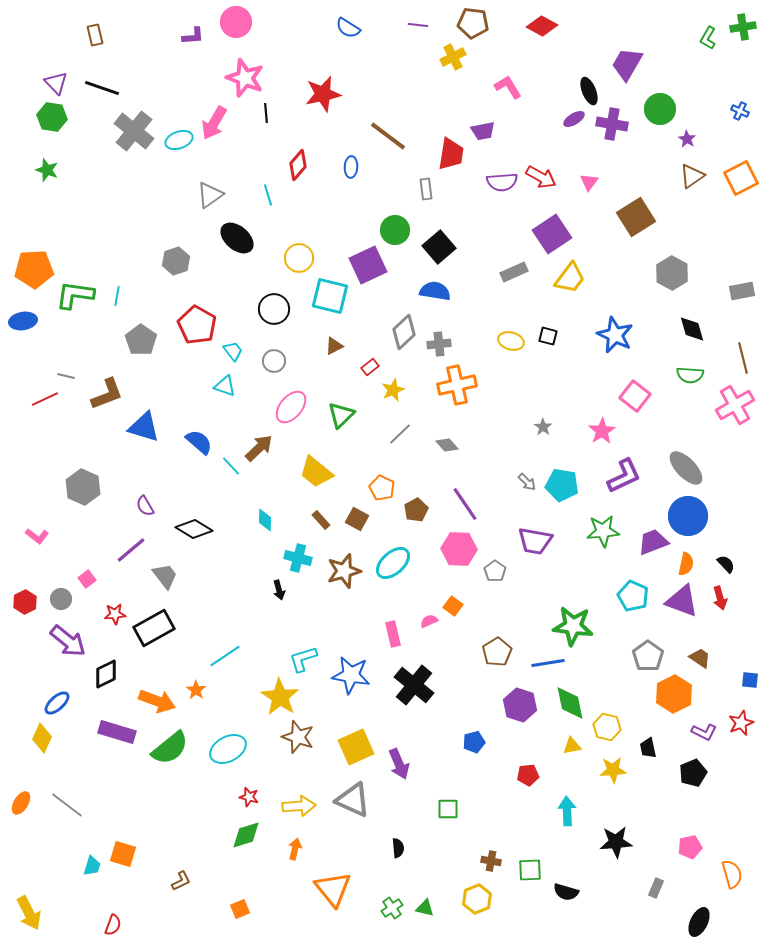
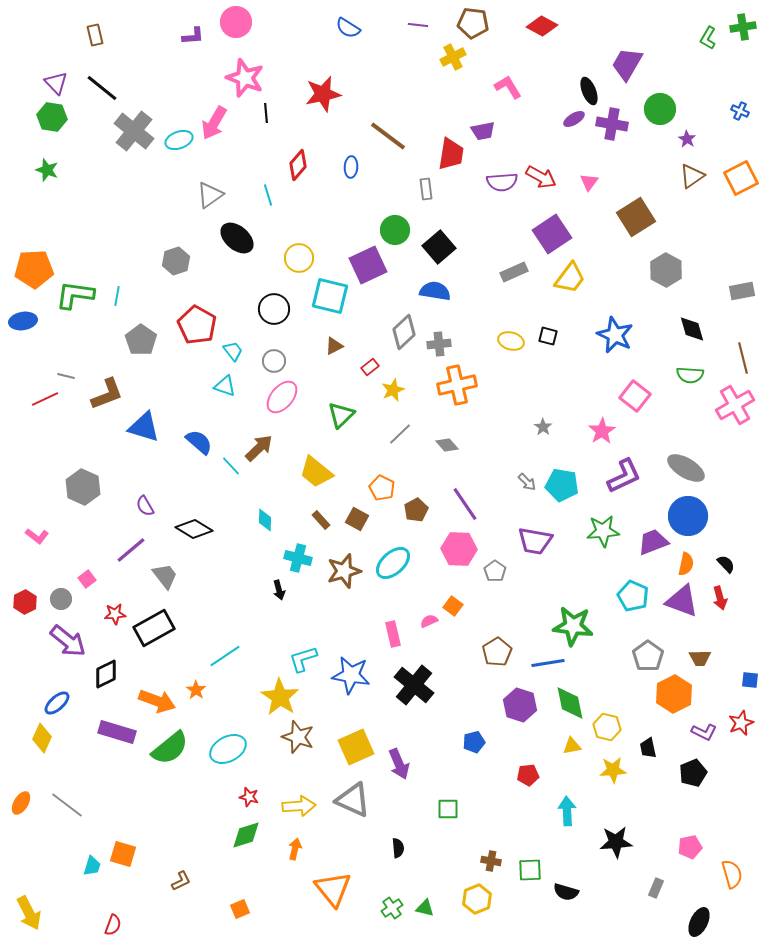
black line at (102, 88): rotated 20 degrees clockwise
gray hexagon at (672, 273): moved 6 px left, 3 px up
pink ellipse at (291, 407): moved 9 px left, 10 px up
gray ellipse at (686, 468): rotated 15 degrees counterclockwise
brown trapezoid at (700, 658): rotated 145 degrees clockwise
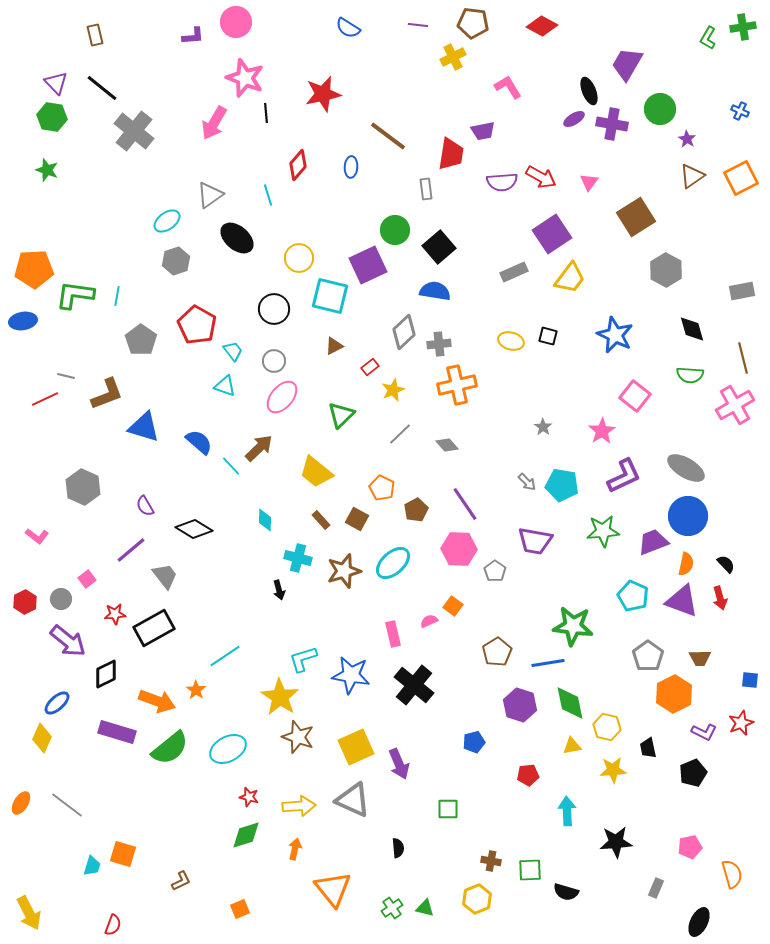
cyan ellipse at (179, 140): moved 12 px left, 81 px down; rotated 16 degrees counterclockwise
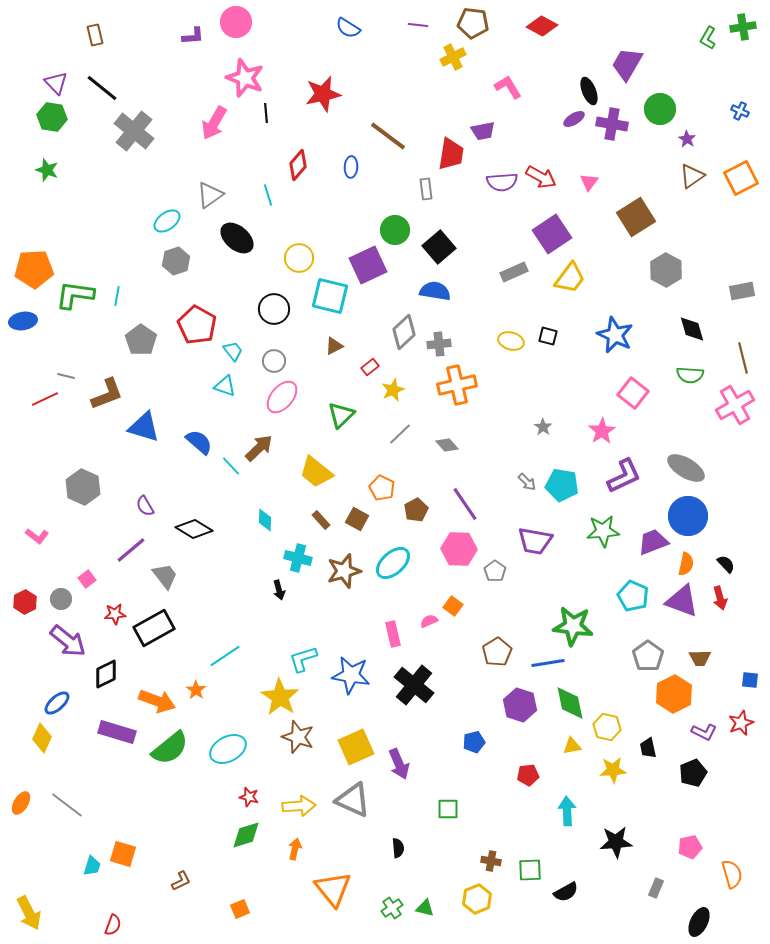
pink square at (635, 396): moved 2 px left, 3 px up
black semicircle at (566, 892): rotated 45 degrees counterclockwise
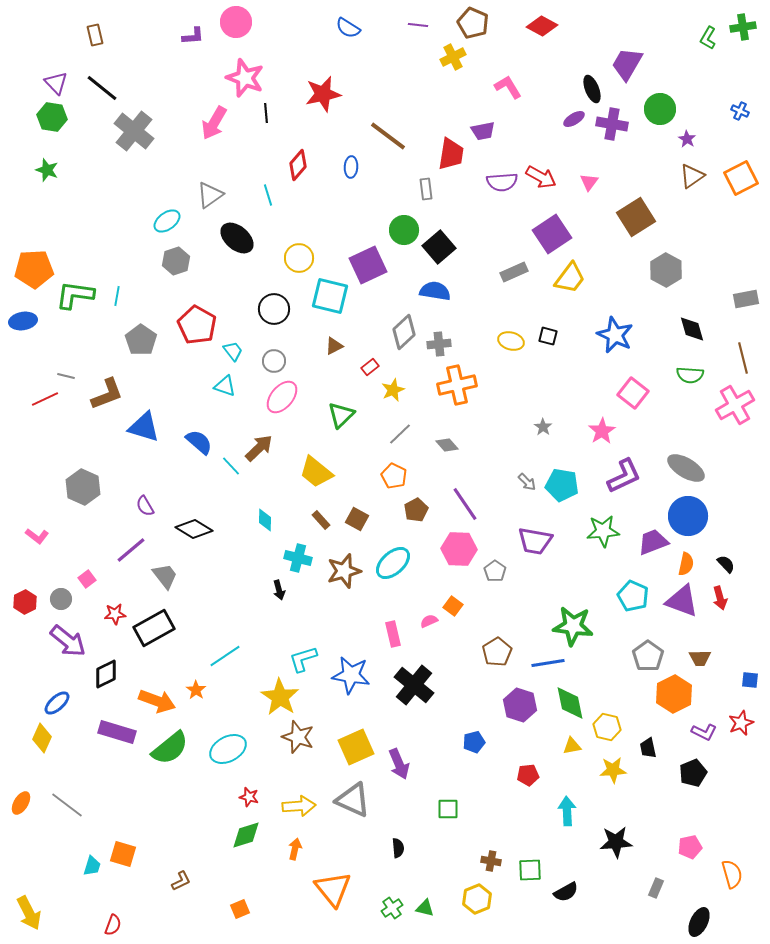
brown pentagon at (473, 23): rotated 16 degrees clockwise
black ellipse at (589, 91): moved 3 px right, 2 px up
green circle at (395, 230): moved 9 px right
gray rectangle at (742, 291): moved 4 px right, 8 px down
orange pentagon at (382, 488): moved 12 px right, 12 px up
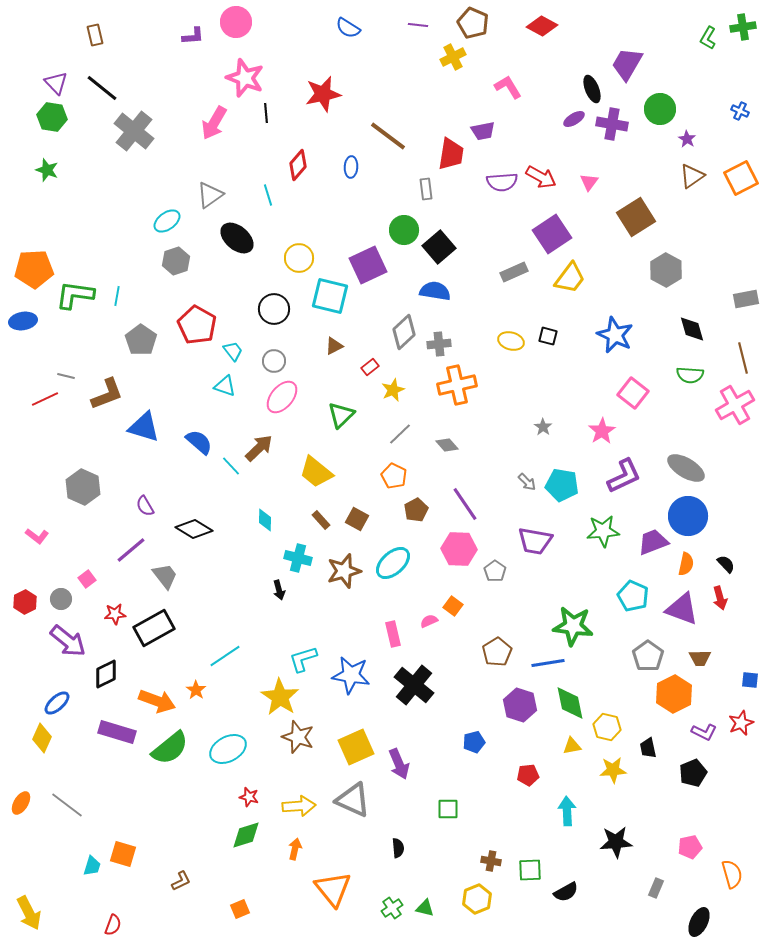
purple triangle at (682, 601): moved 8 px down
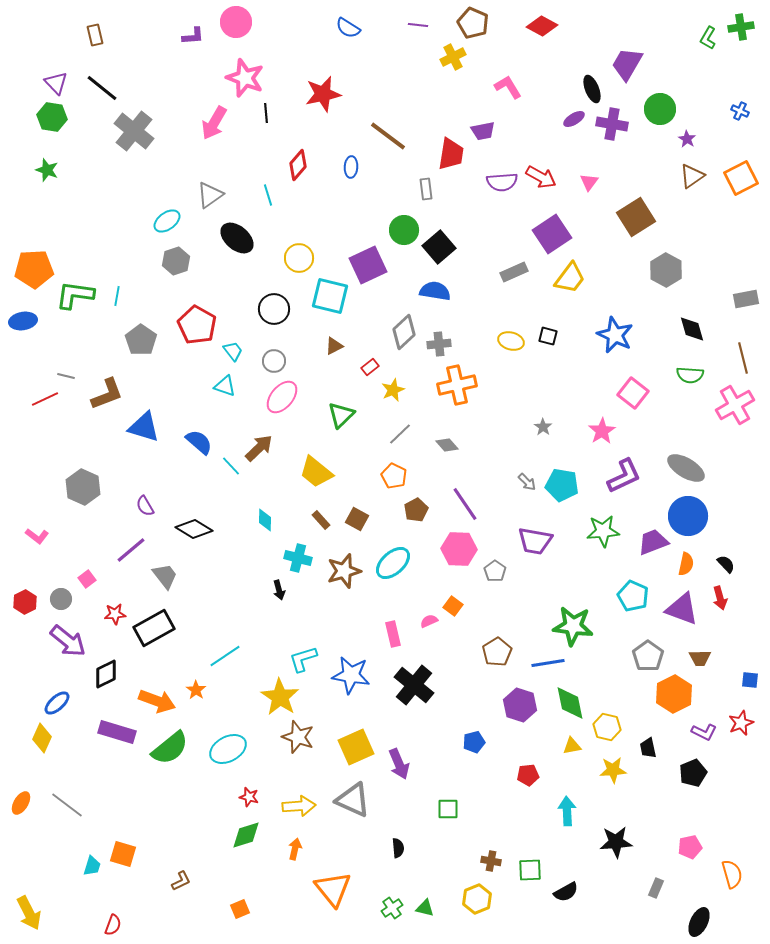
green cross at (743, 27): moved 2 px left
